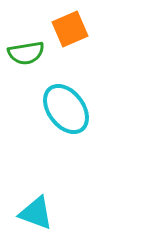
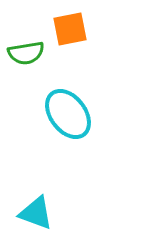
orange square: rotated 12 degrees clockwise
cyan ellipse: moved 2 px right, 5 px down
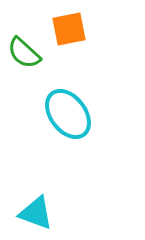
orange square: moved 1 px left
green semicircle: moved 2 px left; rotated 51 degrees clockwise
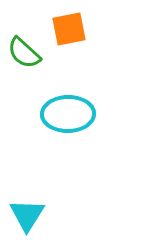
cyan ellipse: rotated 54 degrees counterclockwise
cyan triangle: moved 9 px left, 2 px down; rotated 42 degrees clockwise
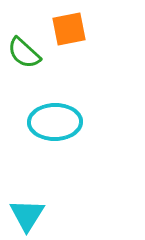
cyan ellipse: moved 13 px left, 8 px down
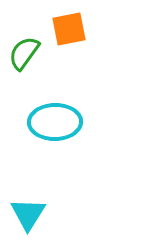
green semicircle: rotated 84 degrees clockwise
cyan triangle: moved 1 px right, 1 px up
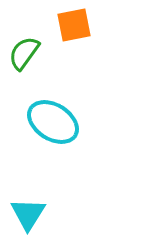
orange square: moved 5 px right, 4 px up
cyan ellipse: moved 2 px left; rotated 33 degrees clockwise
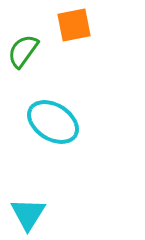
green semicircle: moved 1 px left, 2 px up
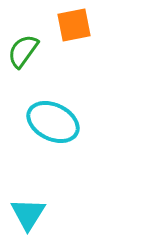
cyan ellipse: rotated 6 degrees counterclockwise
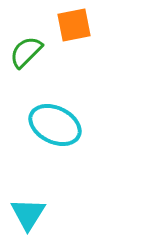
green semicircle: moved 3 px right, 1 px down; rotated 9 degrees clockwise
cyan ellipse: moved 2 px right, 3 px down
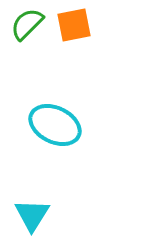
green semicircle: moved 1 px right, 28 px up
cyan triangle: moved 4 px right, 1 px down
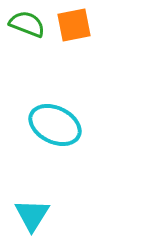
green semicircle: rotated 66 degrees clockwise
